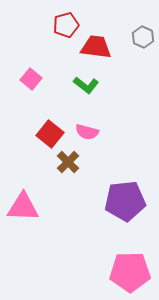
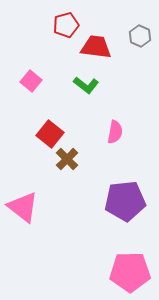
gray hexagon: moved 3 px left, 1 px up
pink square: moved 2 px down
pink semicircle: moved 28 px right; rotated 95 degrees counterclockwise
brown cross: moved 1 px left, 3 px up
pink triangle: rotated 36 degrees clockwise
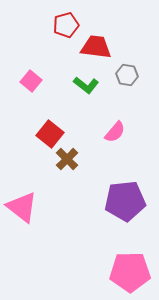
gray hexagon: moved 13 px left, 39 px down; rotated 15 degrees counterclockwise
pink semicircle: rotated 30 degrees clockwise
pink triangle: moved 1 px left
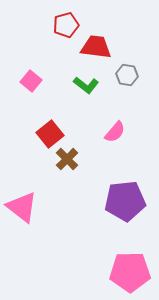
red square: rotated 12 degrees clockwise
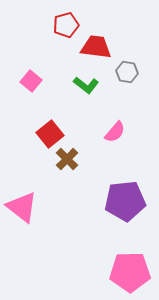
gray hexagon: moved 3 px up
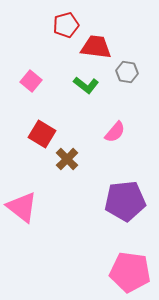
red square: moved 8 px left; rotated 20 degrees counterclockwise
pink pentagon: rotated 9 degrees clockwise
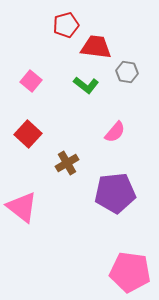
red square: moved 14 px left; rotated 12 degrees clockwise
brown cross: moved 4 px down; rotated 15 degrees clockwise
purple pentagon: moved 10 px left, 8 px up
